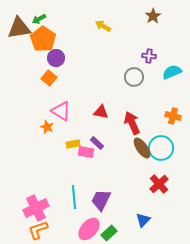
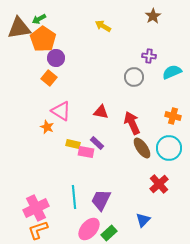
yellow rectangle: rotated 24 degrees clockwise
cyan circle: moved 8 px right
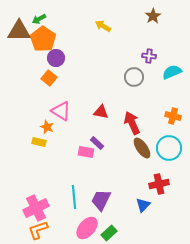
brown triangle: moved 3 px down; rotated 10 degrees clockwise
yellow rectangle: moved 34 px left, 2 px up
red cross: rotated 30 degrees clockwise
blue triangle: moved 15 px up
pink ellipse: moved 2 px left, 1 px up
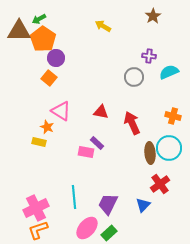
cyan semicircle: moved 3 px left
brown ellipse: moved 8 px right, 5 px down; rotated 30 degrees clockwise
red cross: moved 1 px right; rotated 24 degrees counterclockwise
purple trapezoid: moved 7 px right, 4 px down
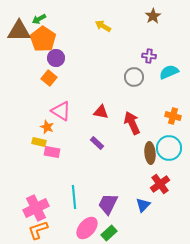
pink rectangle: moved 34 px left
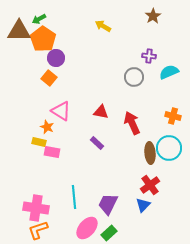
red cross: moved 10 px left, 1 px down
pink cross: rotated 35 degrees clockwise
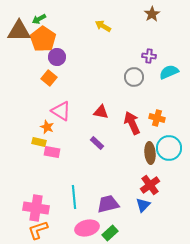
brown star: moved 1 px left, 2 px up
purple circle: moved 1 px right, 1 px up
orange cross: moved 16 px left, 2 px down
purple trapezoid: rotated 50 degrees clockwise
pink ellipse: rotated 35 degrees clockwise
green rectangle: moved 1 px right
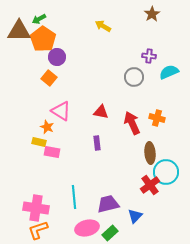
purple rectangle: rotated 40 degrees clockwise
cyan circle: moved 3 px left, 24 px down
blue triangle: moved 8 px left, 11 px down
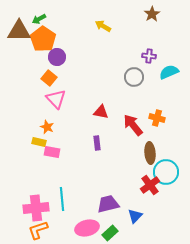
pink triangle: moved 5 px left, 12 px up; rotated 15 degrees clockwise
red arrow: moved 1 px right, 2 px down; rotated 15 degrees counterclockwise
cyan line: moved 12 px left, 2 px down
pink cross: rotated 15 degrees counterclockwise
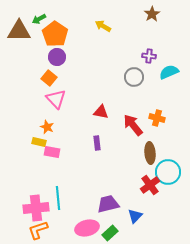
orange pentagon: moved 12 px right, 5 px up
cyan circle: moved 2 px right
cyan line: moved 4 px left, 1 px up
